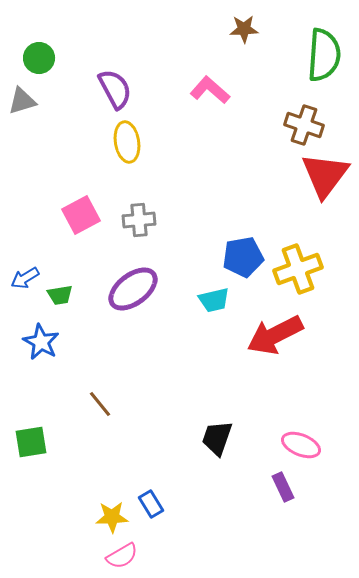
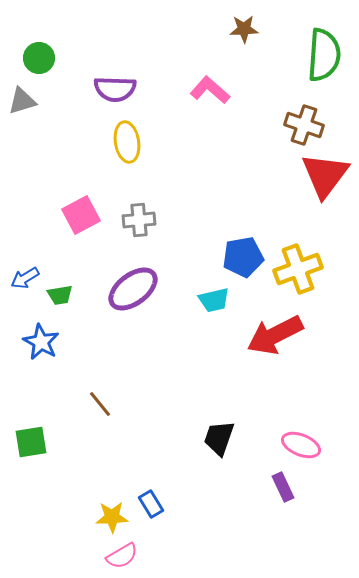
purple semicircle: rotated 120 degrees clockwise
black trapezoid: moved 2 px right
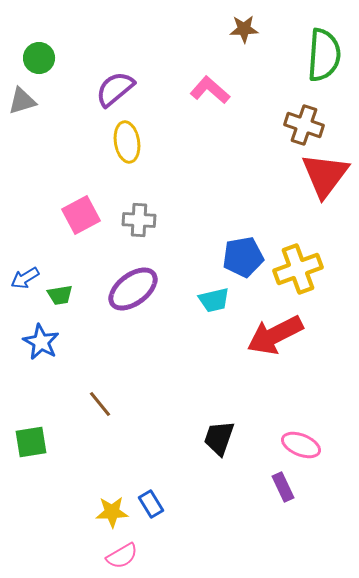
purple semicircle: rotated 138 degrees clockwise
gray cross: rotated 8 degrees clockwise
yellow star: moved 5 px up
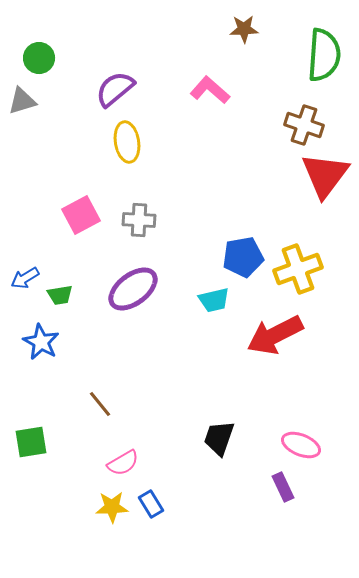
yellow star: moved 5 px up
pink semicircle: moved 1 px right, 93 px up
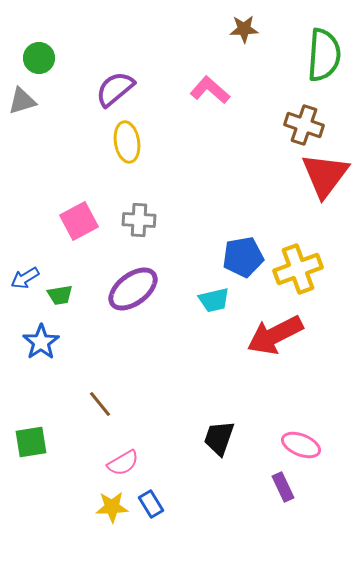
pink square: moved 2 px left, 6 px down
blue star: rotated 9 degrees clockwise
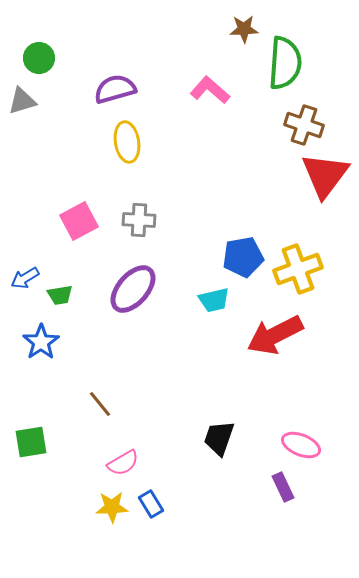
green semicircle: moved 39 px left, 8 px down
purple semicircle: rotated 24 degrees clockwise
purple ellipse: rotated 12 degrees counterclockwise
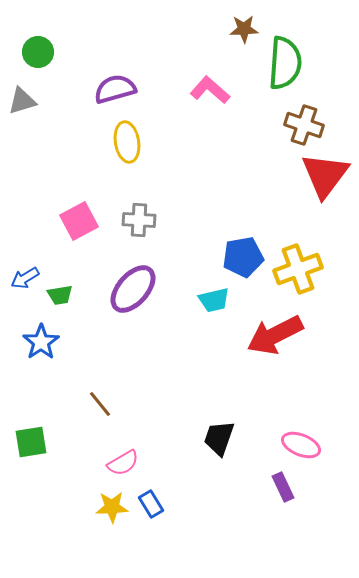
green circle: moved 1 px left, 6 px up
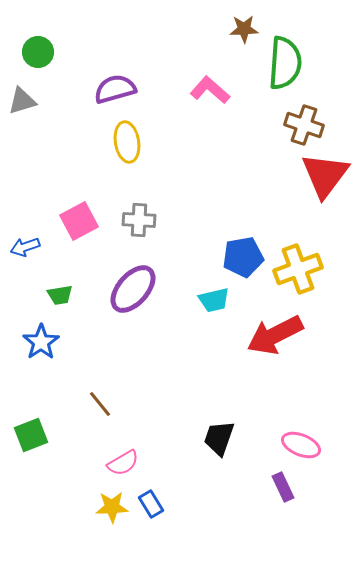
blue arrow: moved 31 px up; rotated 12 degrees clockwise
green square: moved 7 px up; rotated 12 degrees counterclockwise
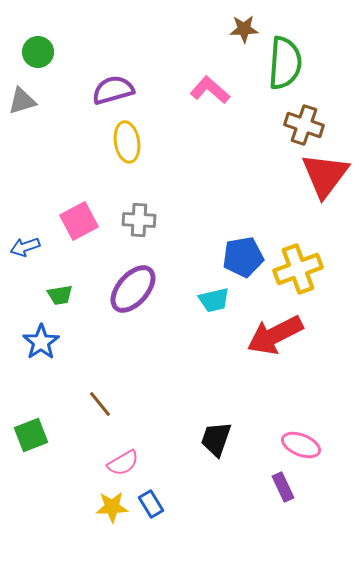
purple semicircle: moved 2 px left, 1 px down
black trapezoid: moved 3 px left, 1 px down
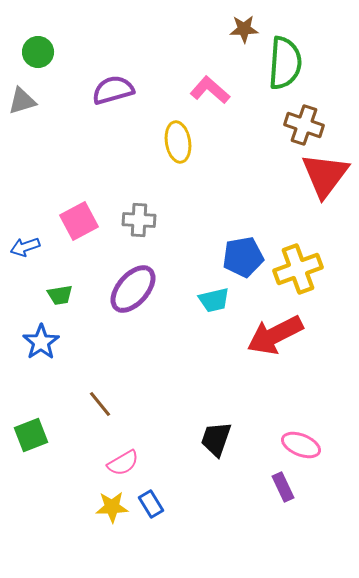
yellow ellipse: moved 51 px right
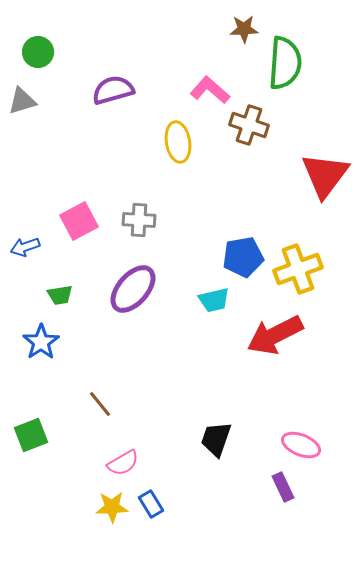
brown cross: moved 55 px left
